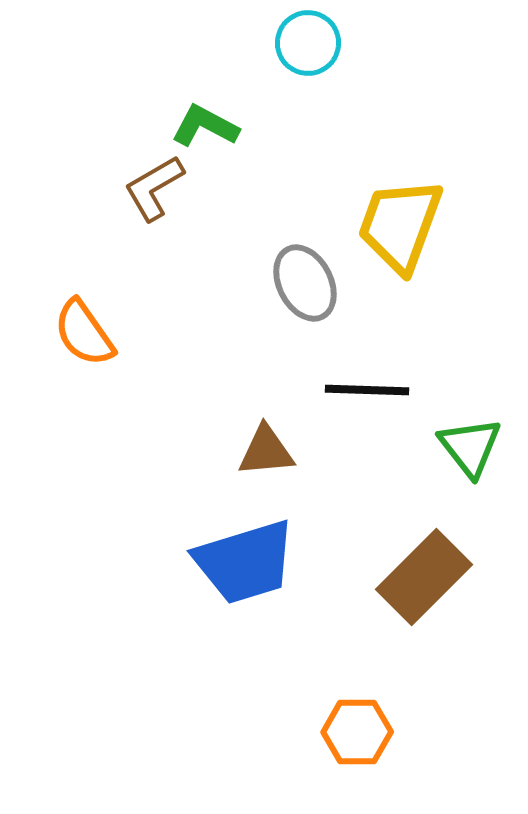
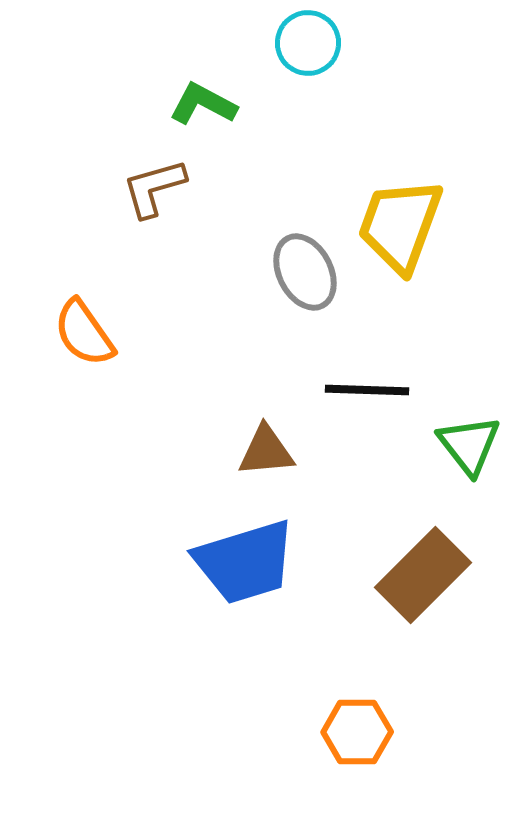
green L-shape: moved 2 px left, 22 px up
brown L-shape: rotated 14 degrees clockwise
gray ellipse: moved 11 px up
green triangle: moved 1 px left, 2 px up
brown rectangle: moved 1 px left, 2 px up
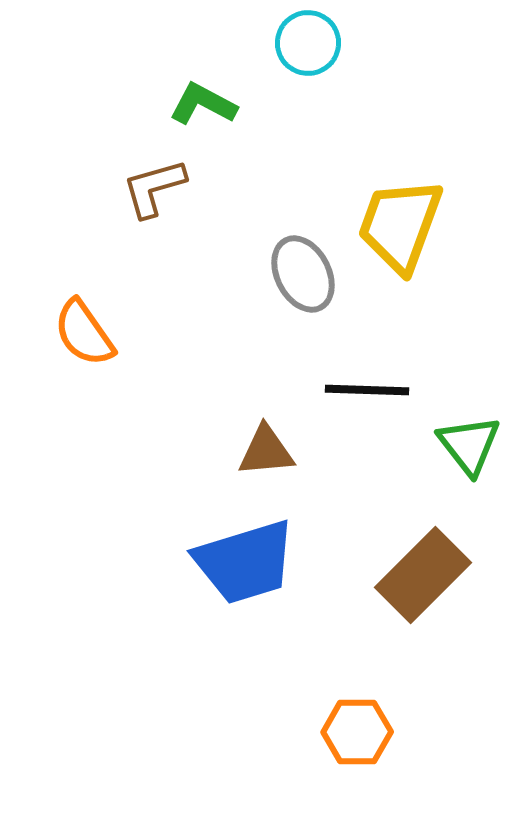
gray ellipse: moved 2 px left, 2 px down
